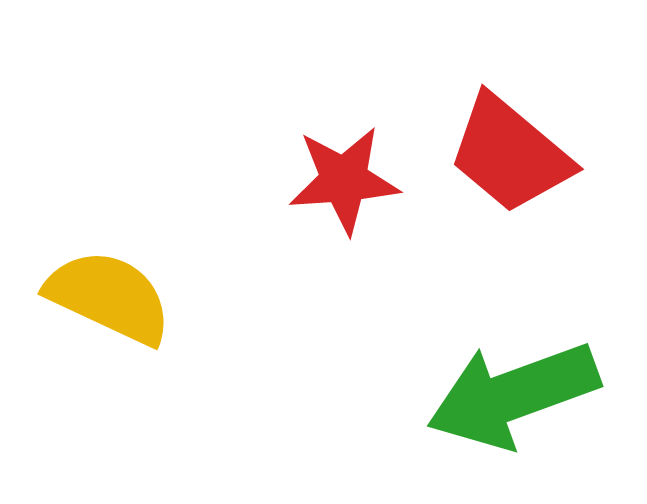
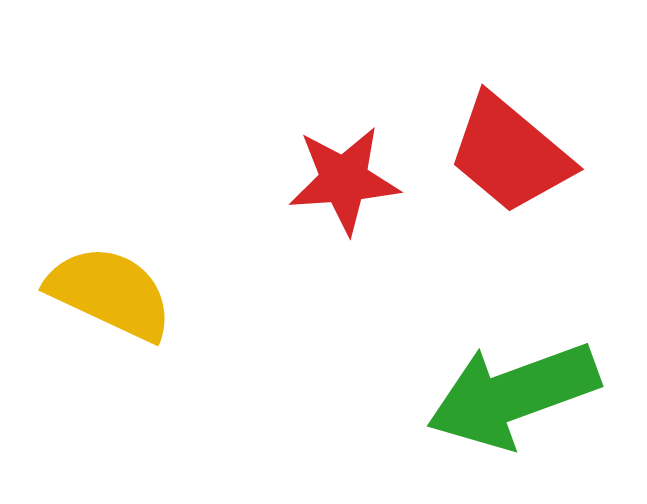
yellow semicircle: moved 1 px right, 4 px up
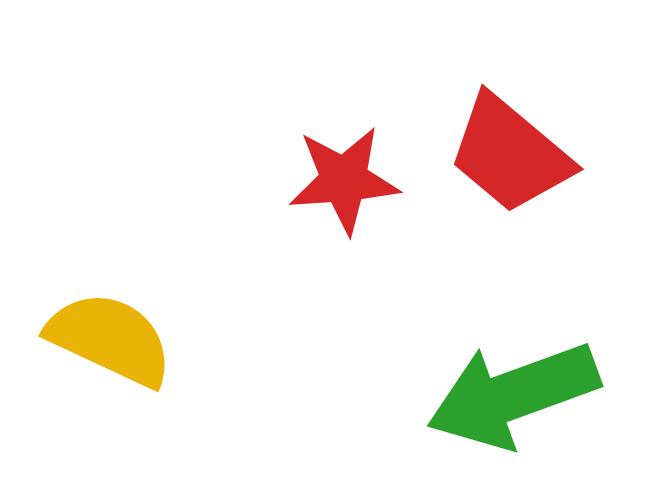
yellow semicircle: moved 46 px down
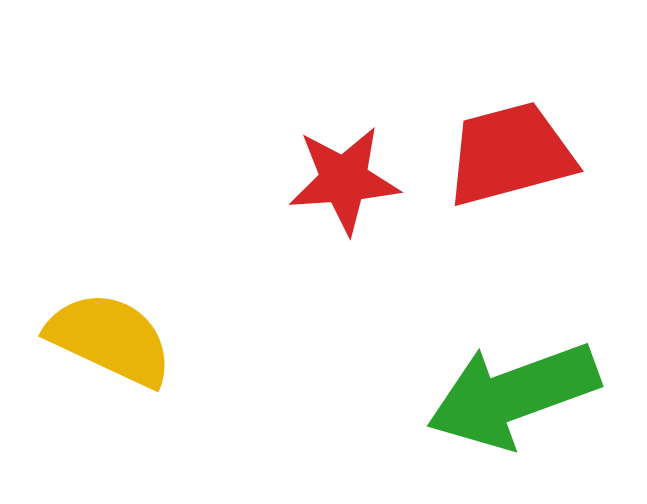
red trapezoid: rotated 125 degrees clockwise
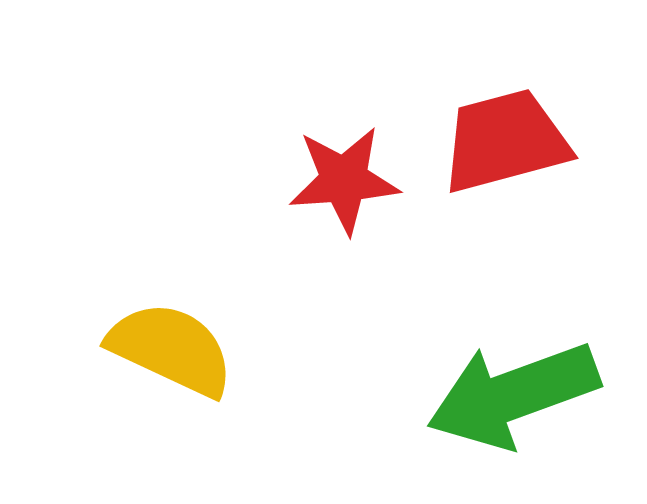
red trapezoid: moved 5 px left, 13 px up
yellow semicircle: moved 61 px right, 10 px down
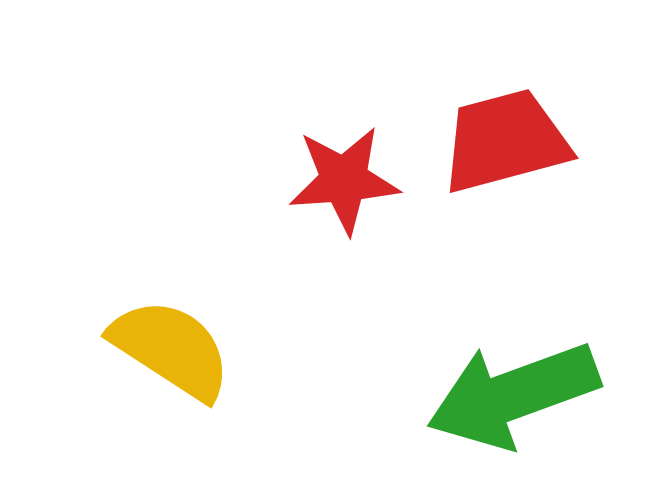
yellow semicircle: rotated 8 degrees clockwise
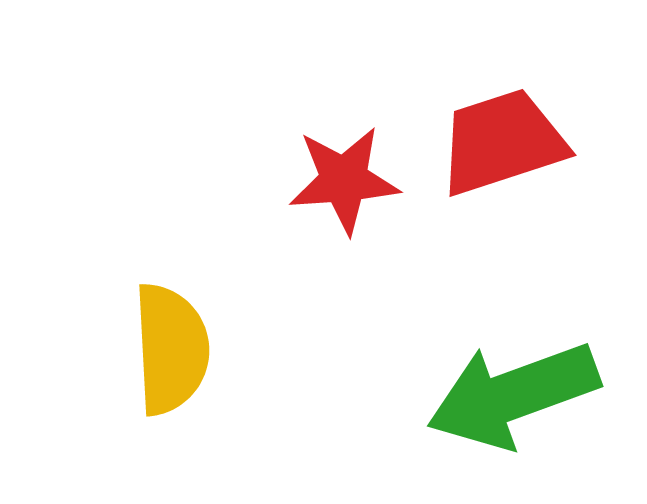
red trapezoid: moved 3 px left, 1 px down; rotated 3 degrees counterclockwise
yellow semicircle: rotated 54 degrees clockwise
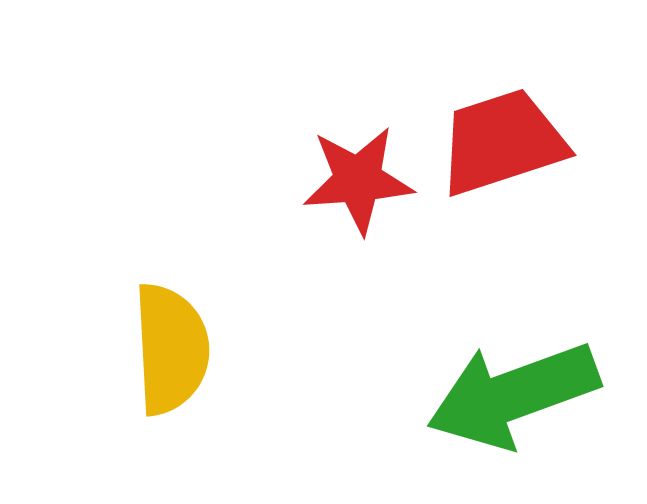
red star: moved 14 px right
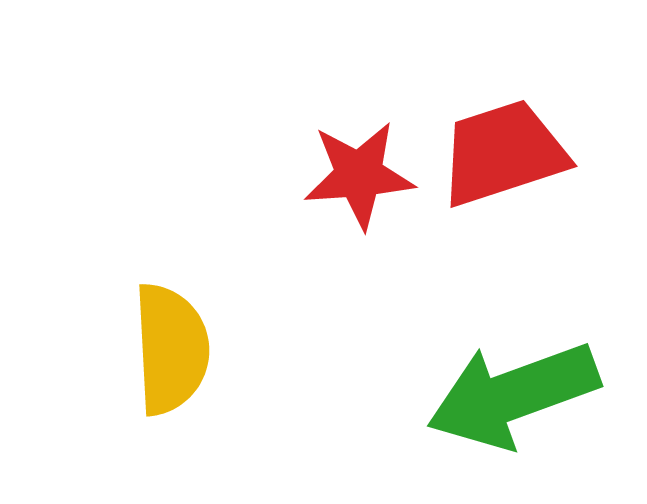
red trapezoid: moved 1 px right, 11 px down
red star: moved 1 px right, 5 px up
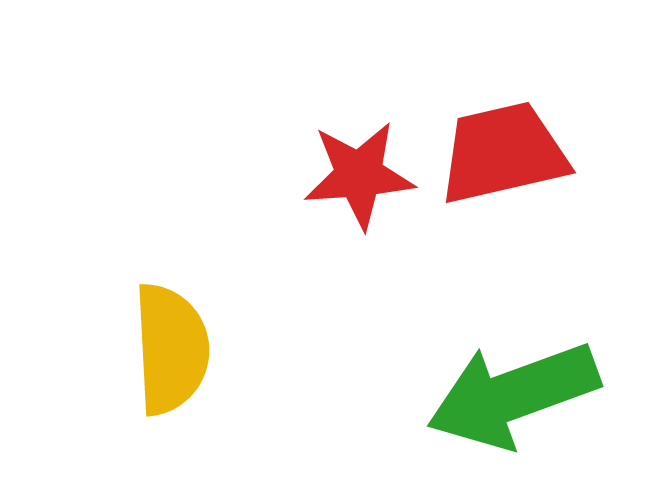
red trapezoid: rotated 5 degrees clockwise
